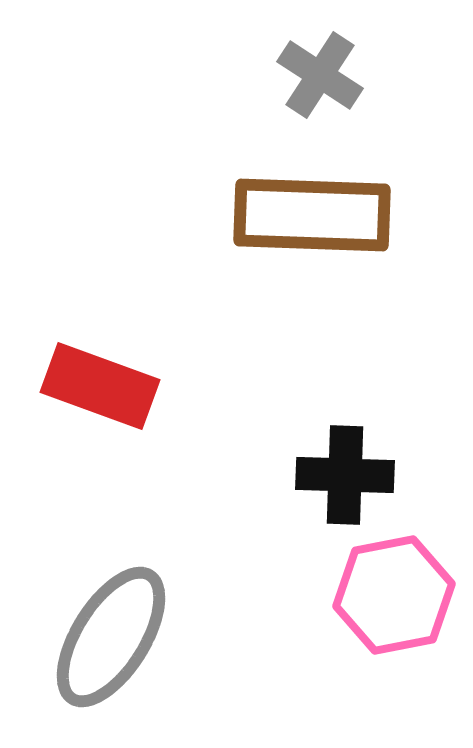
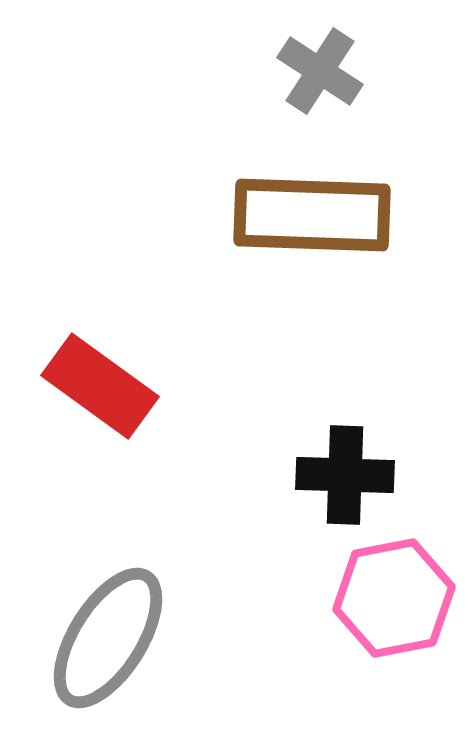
gray cross: moved 4 px up
red rectangle: rotated 16 degrees clockwise
pink hexagon: moved 3 px down
gray ellipse: moved 3 px left, 1 px down
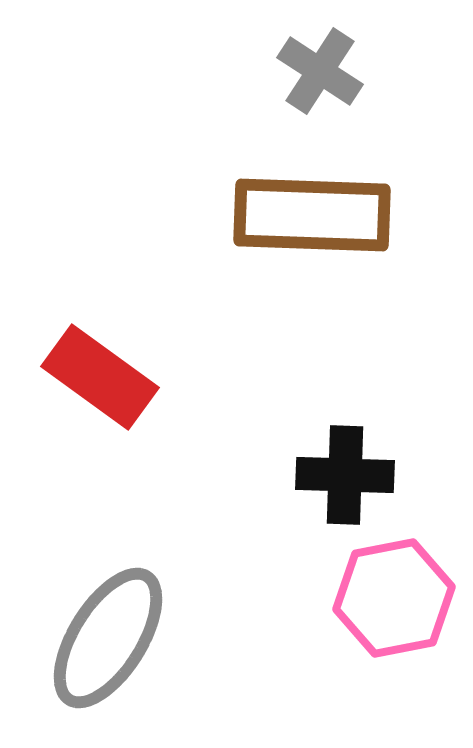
red rectangle: moved 9 px up
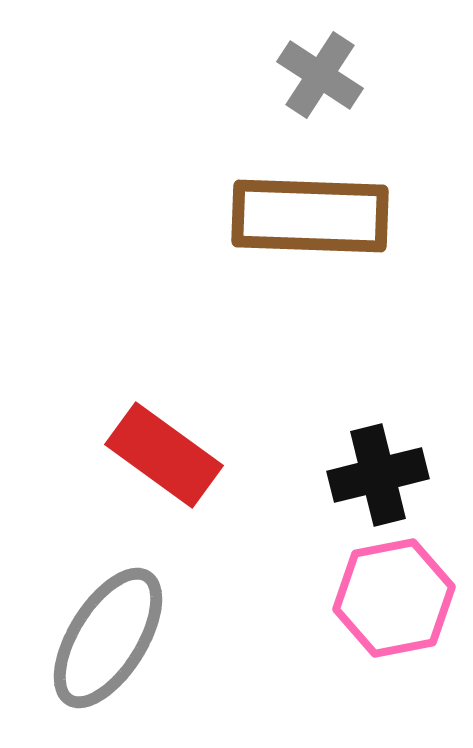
gray cross: moved 4 px down
brown rectangle: moved 2 px left, 1 px down
red rectangle: moved 64 px right, 78 px down
black cross: moved 33 px right; rotated 16 degrees counterclockwise
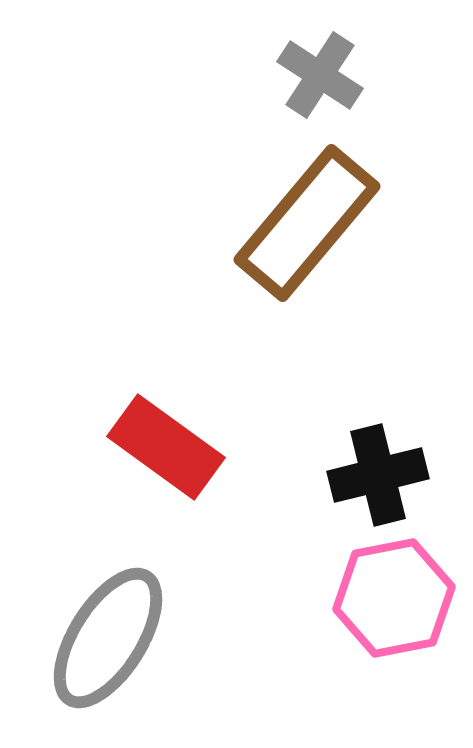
brown rectangle: moved 3 px left, 7 px down; rotated 52 degrees counterclockwise
red rectangle: moved 2 px right, 8 px up
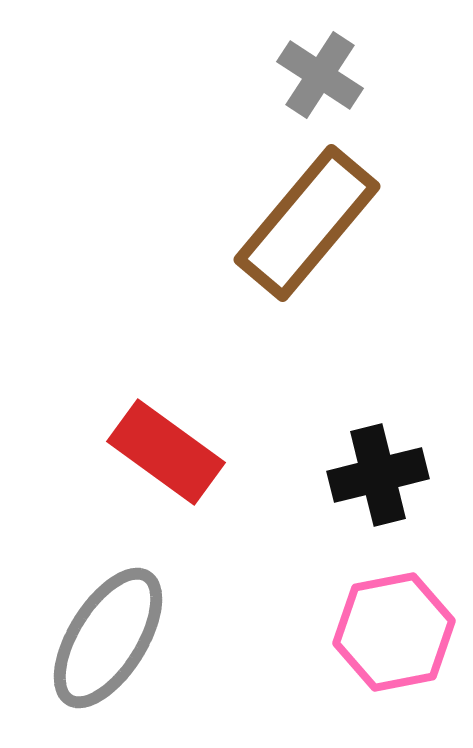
red rectangle: moved 5 px down
pink hexagon: moved 34 px down
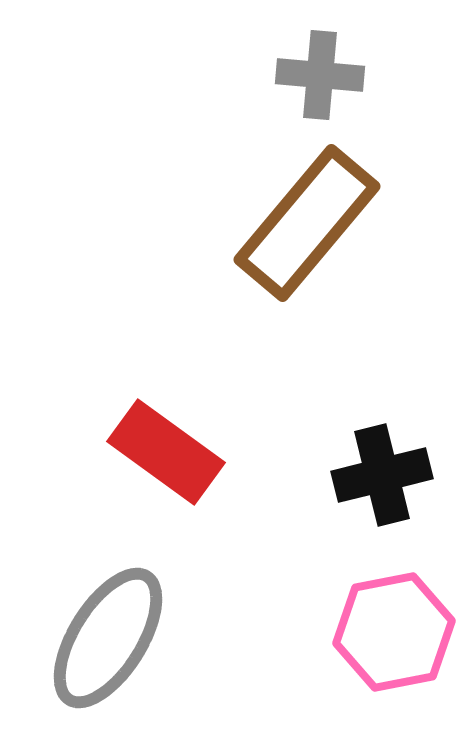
gray cross: rotated 28 degrees counterclockwise
black cross: moved 4 px right
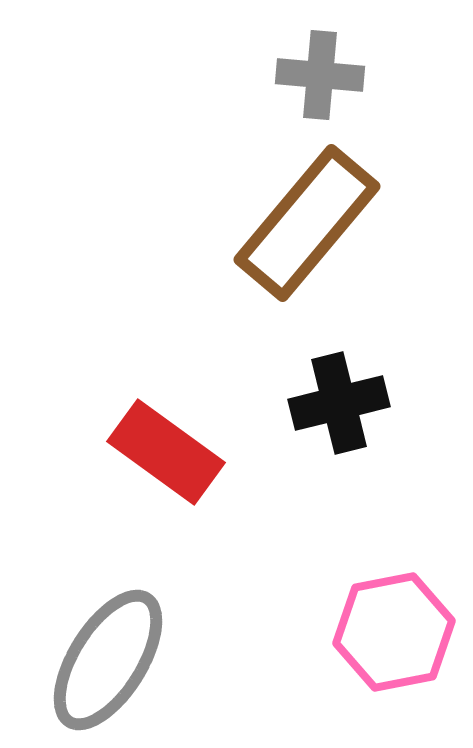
black cross: moved 43 px left, 72 px up
gray ellipse: moved 22 px down
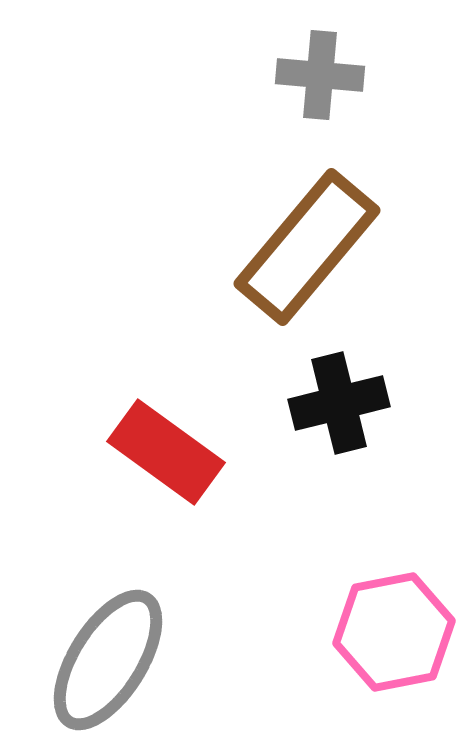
brown rectangle: moved 24 px down
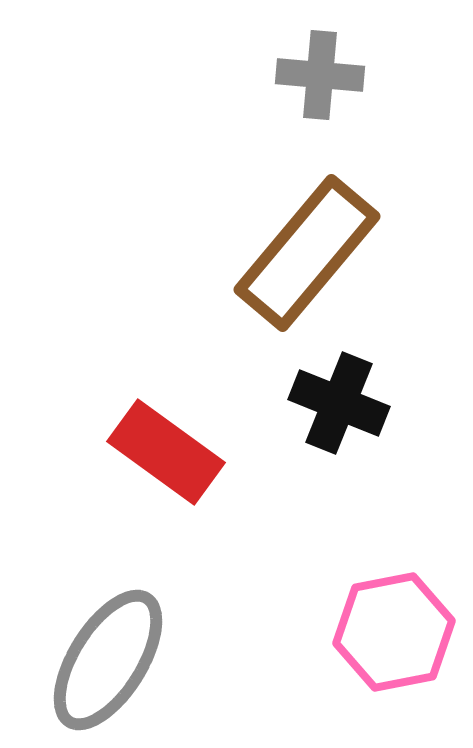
brown rectangle: moved 6 px down
black cross: rotated 36 degrees clockwise
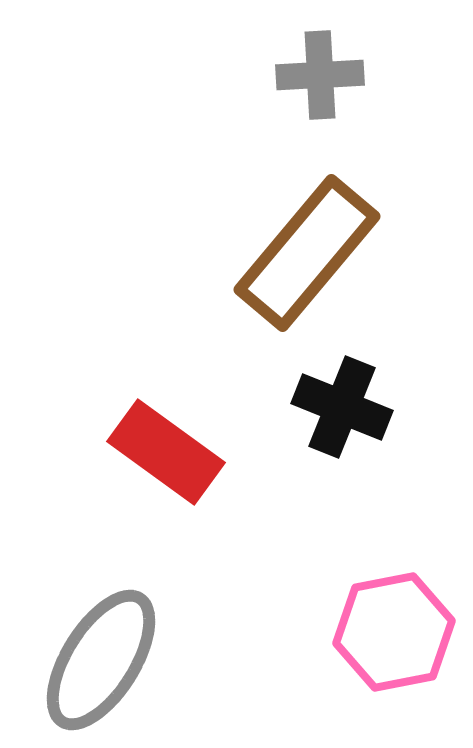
gray cross: rotated 8 degrees counterclockwise
black cross: moved 3 px right, 4 px down
gray ellipse: moved 7 px left
